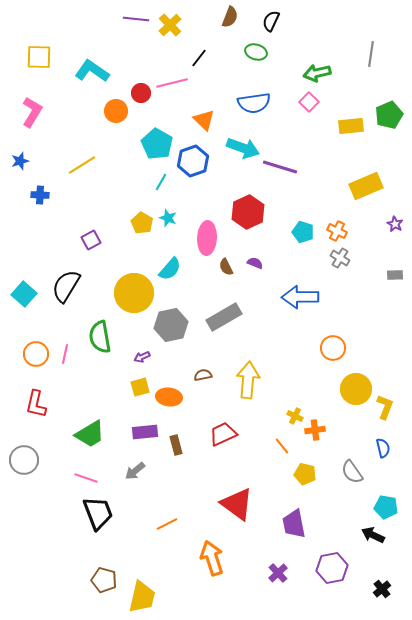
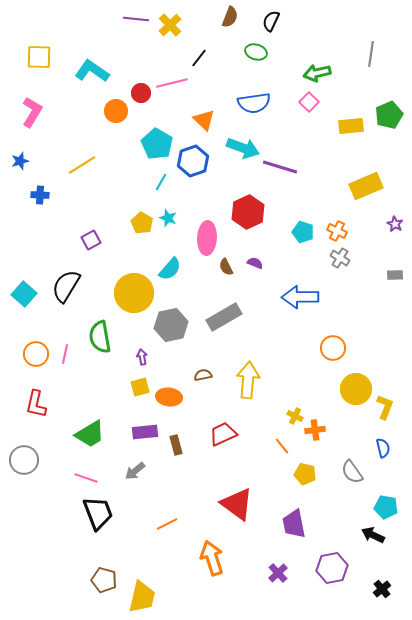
purple arrow at (142, 357): rotated 105 degrees clockwise
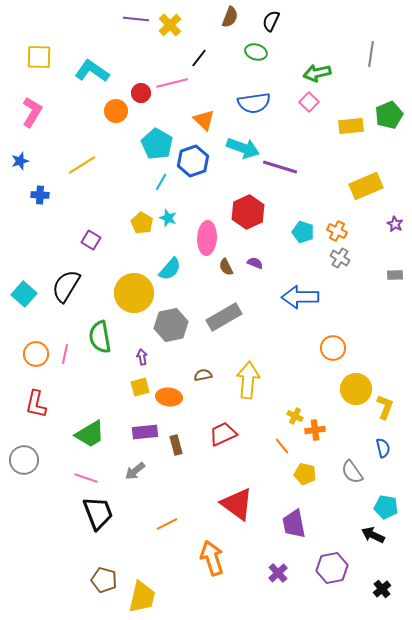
purple square at (91, 240): rotated 30 degrees counterclockwise
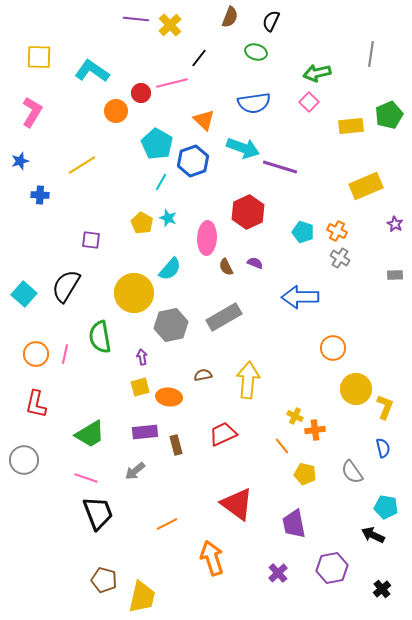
purple square at (91, 240): rotated 24 degrees counterclockwise
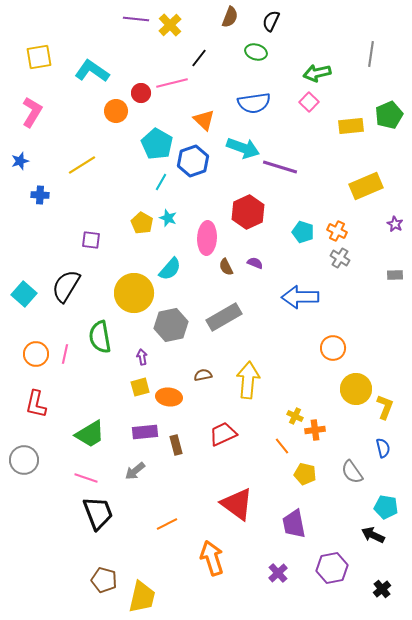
yellow square at (39, 57): rotated 12 degrees counterclockwise
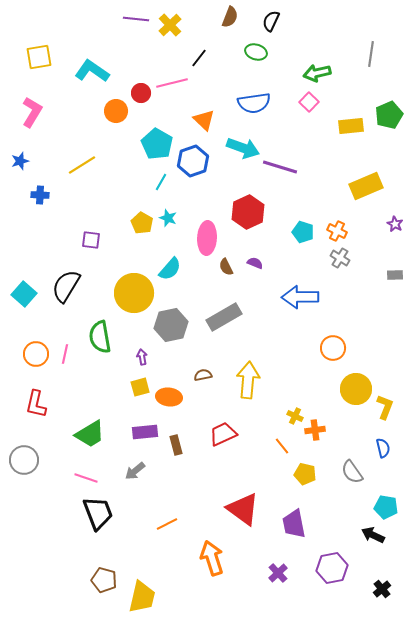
red triangle at (237, 504): moved 6 px right, 5 px down
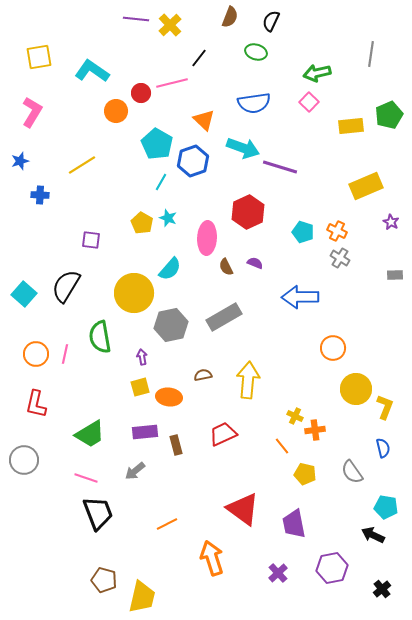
purple star at (395, 224): moved 4 px left, 2 px up
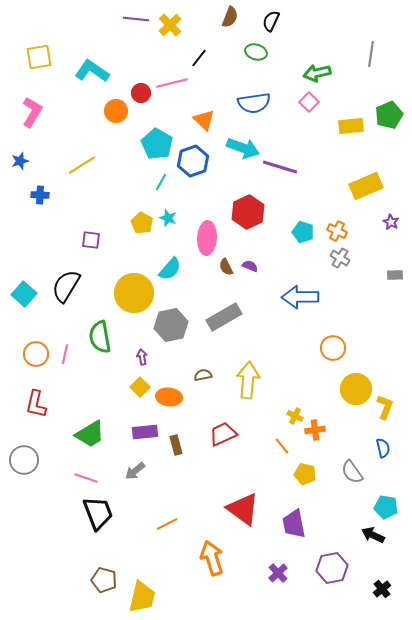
purple semicircle at (255, 263): moved 5 px left, 3 px down
yellow square at (140, 387): rotated 30 degrees counterclockwise
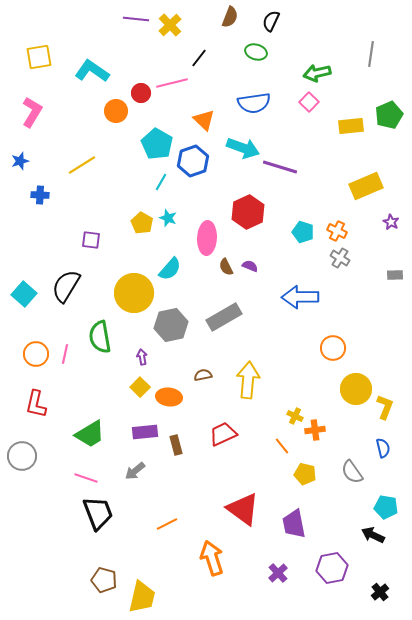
gray circle at (24, 460): moved 2 px left, 4 px up
black cross at (382, 589): moved 2 px left, 3 px down
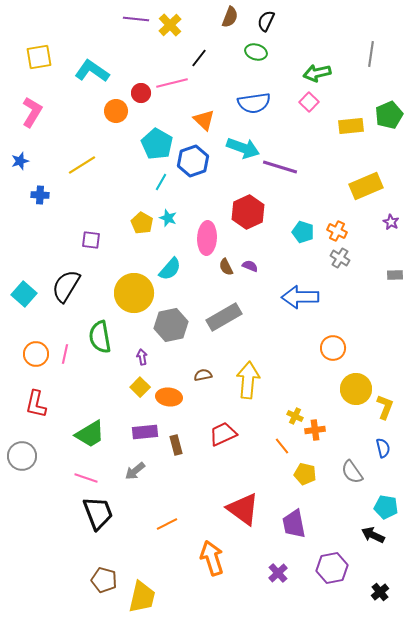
black semicircle at (271, 21): moved 5 px left
